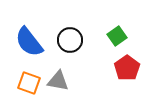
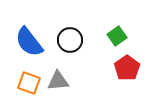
gray triangle: rotated 15 degrees counterclockwise
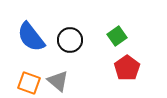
blue semicircle: moved 2 px right, 5 px up
gray triangle: rotated 45 degrees clockwise
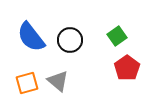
orange square: moved 2 px left; rotated 35 degrees counterclockwise
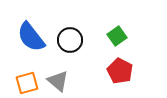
red pentagon: moved 7 px left, 3 px down; rotated 10 degrees counterclockwise
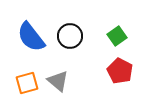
black circle: moved 4 px up
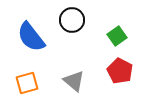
black circle: moved 2 px right, 16 px up
gray triangle: moved 16 px right
